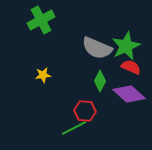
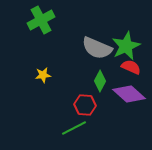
red hexagon: moved 6 px up
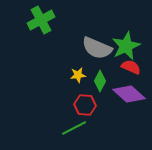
yellow star: moved 35 px right
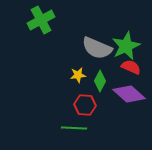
green line: rotated 30 degrees clockwise
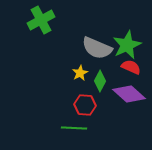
green star: moved 1 px right, 1 px up
yellow star: moved 2 px right, 2 px up; rotated 21 degrees counterclockwise
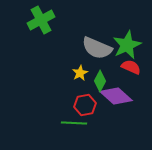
purple diamond: moved 13 px left, 2 px down
red hexagon: rotated 15 degrees counterclockwise
green line: moved 5 px up
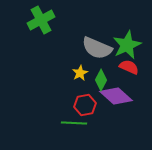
red semicircle: moved 2 px left
green diamond: moved 1 px right, 1 px up
